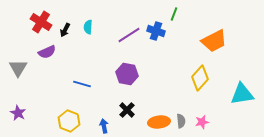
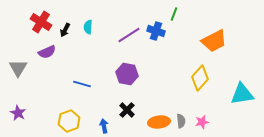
yellow hexagon: rotated 20 degrees clockwise
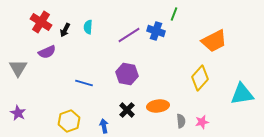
blue line: moved 2 px right, 1 px up
orange ellipse: moved 1 px left, 16 px up
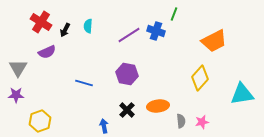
cyan semicircle: moved 1 px up
purple star: moved 2 px left, 18 px up; rotated 28 degrees counterclockwise
yellow hexagon: moved 29 px left
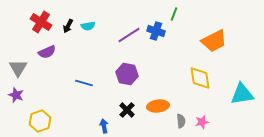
cyan semicircle: rotated 104 degrees counterclockwise
black arrow: moved 3 px right, 4 px up
yellow diamond: rotated 50 degrees counterclockwise
purple star: rotated 21 degrees clockwise
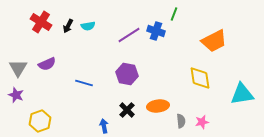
purple semicircle: moved 12 px down
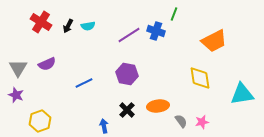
blue line: rotated 42 degrees counterclockwise
gray semicircle: rotated 32 degrees counterclockwise
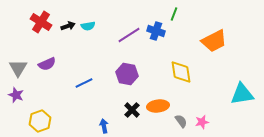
black arrow: rotated 136 degrees counterclockwise
yellow diamond: moved 19 px left, 6 px up
black cross: moved 5 px right
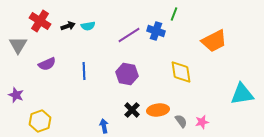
red cross: moved 1 px left, 1 px up
gray triangle: moved 23 px up
blue line: moved 12 px up; rotated 66 degrees counterclockwise
orange ellipse: moved 4 px down
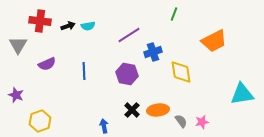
red cross: rotated 25 degrees counterclockwise
blue cross: moved 3 px left, 21 px down; rotated 36 degrees counterclockwise
